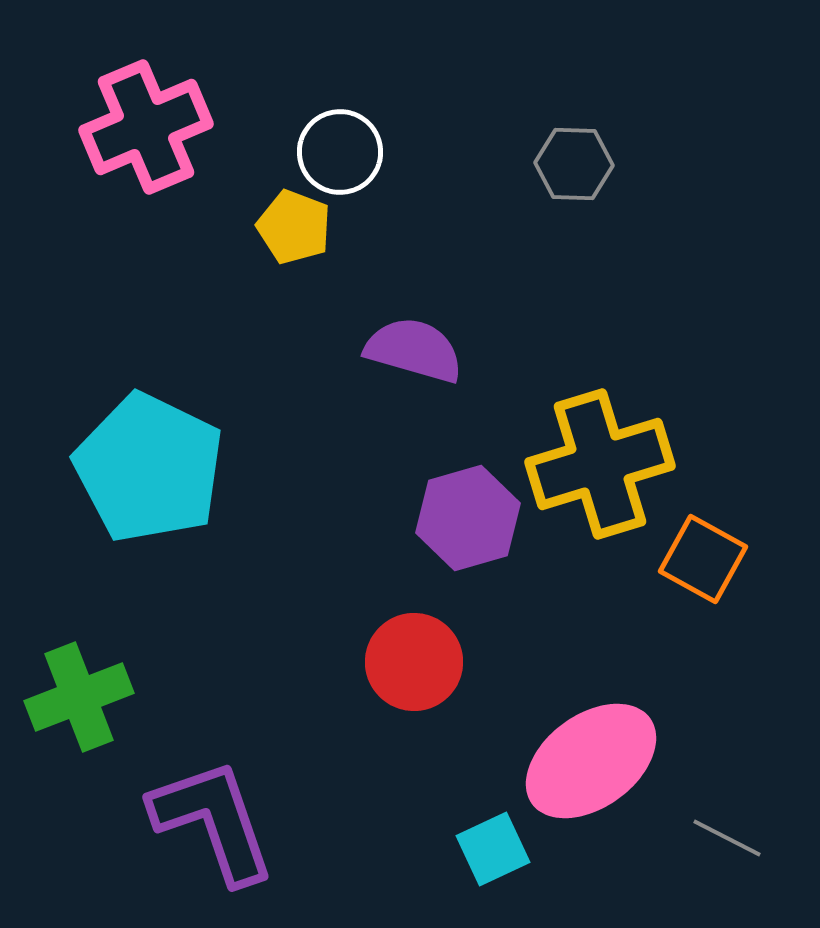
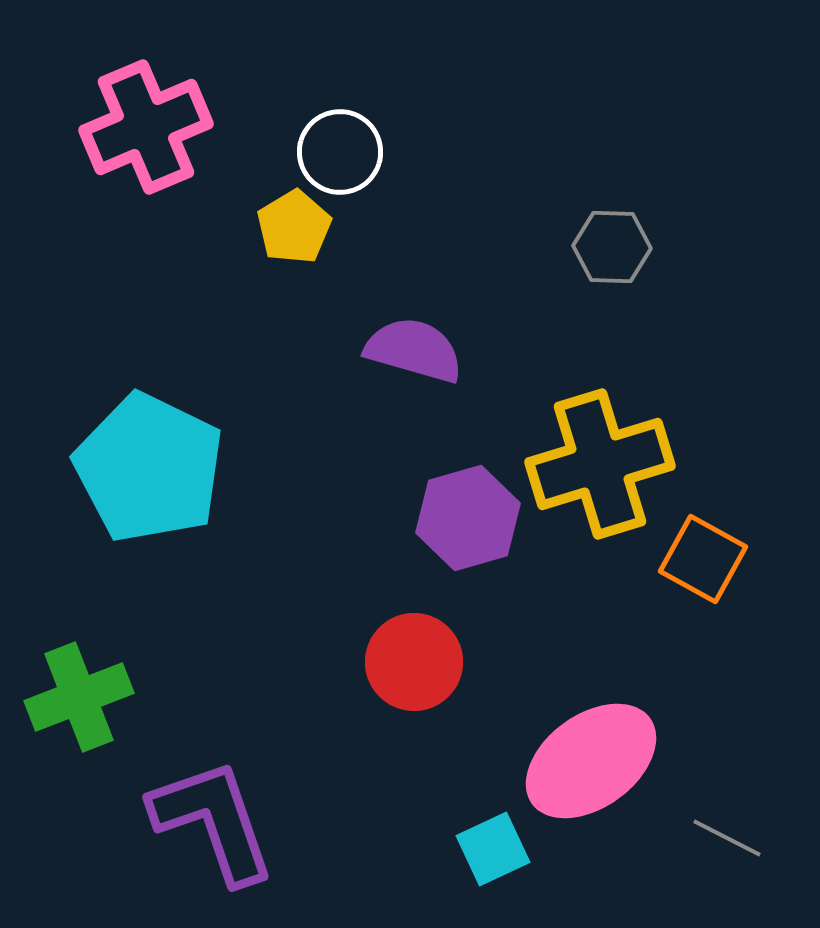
gray hexagon: moved 38 px right, 83 px down
yellow pentagon: rotated 20 degrees clockwise
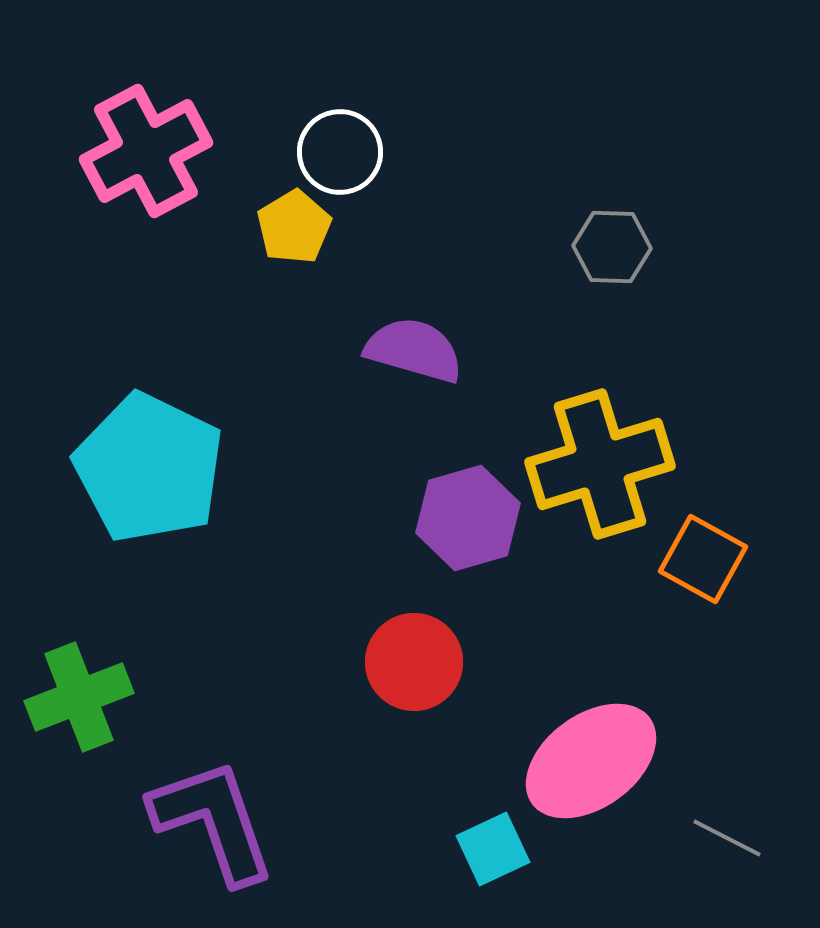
pink cross: moved 24 px down; rotated 5 degrees counterclockwise
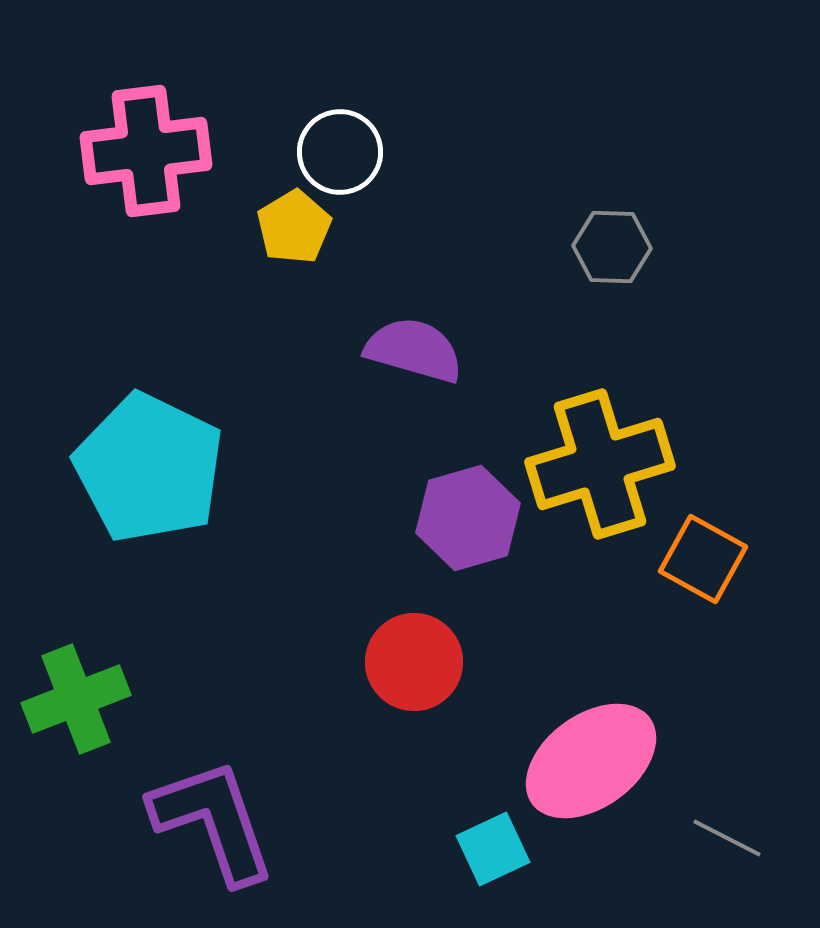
pink cross: rotated 21 degrees clockwise
green cross: moved 3 px left, 2 px down
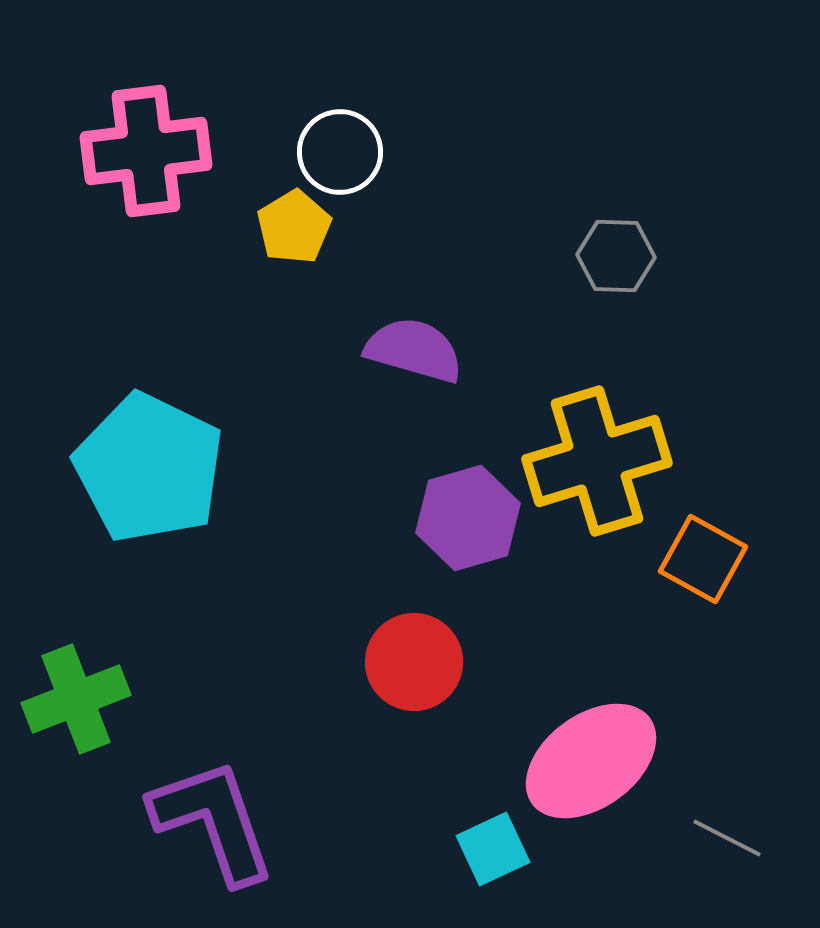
gray hexagon: moved 4 px right, 9 px down
yellow cross: moved 3 px left, 3 px up
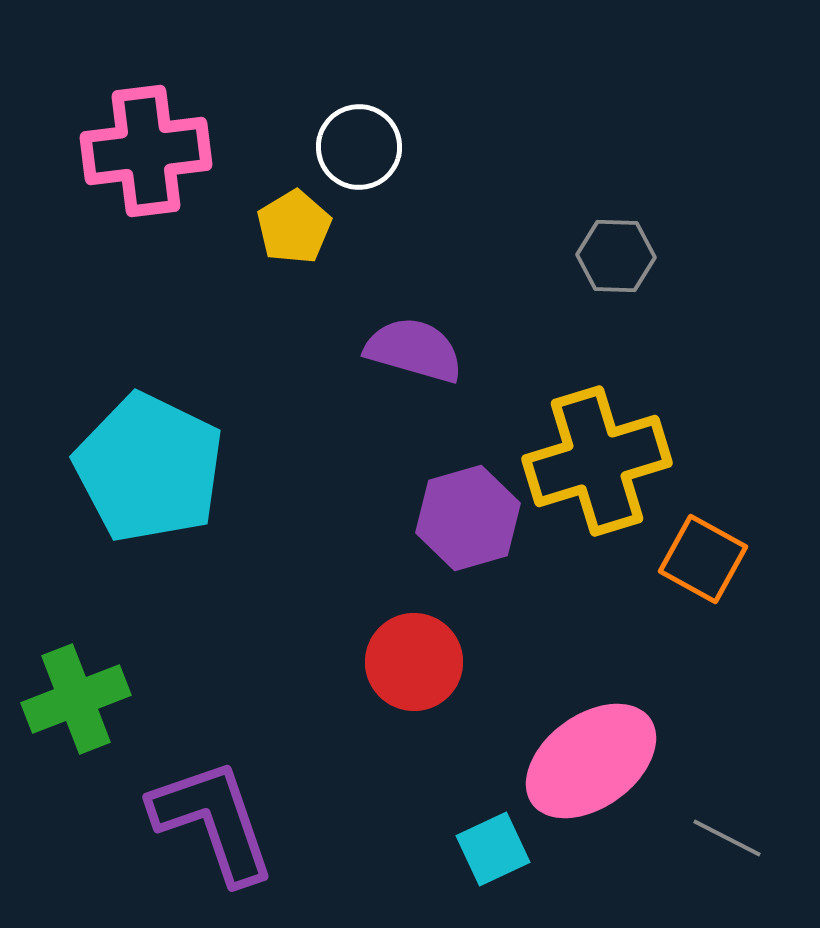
white circle: moved 19 px right, 5 px up
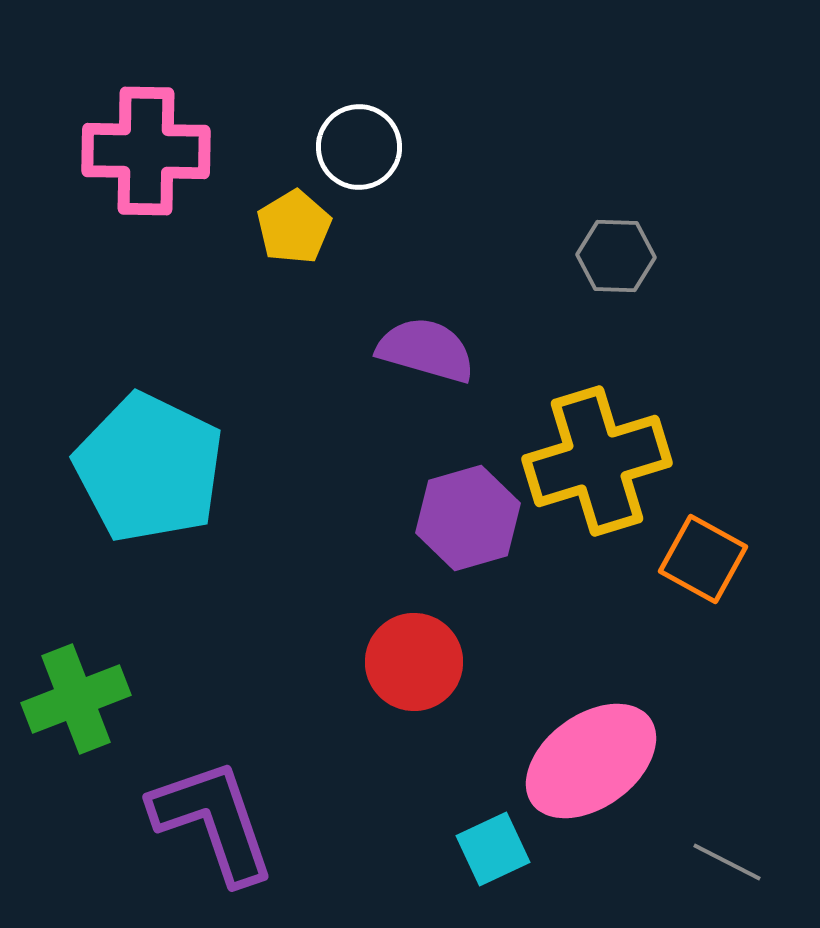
pink cross: rotated 8 degrees clockwise
purple semicircle: moved 12 px right
gray line: moved 24 px down
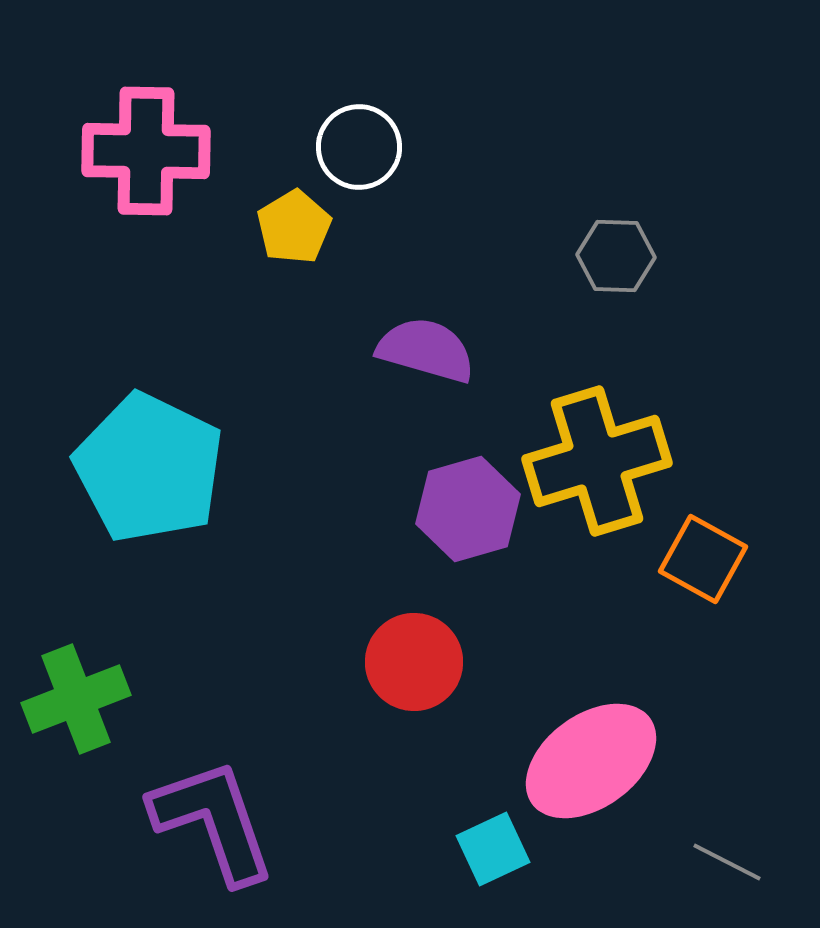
purple hexagon: moved 9 px up
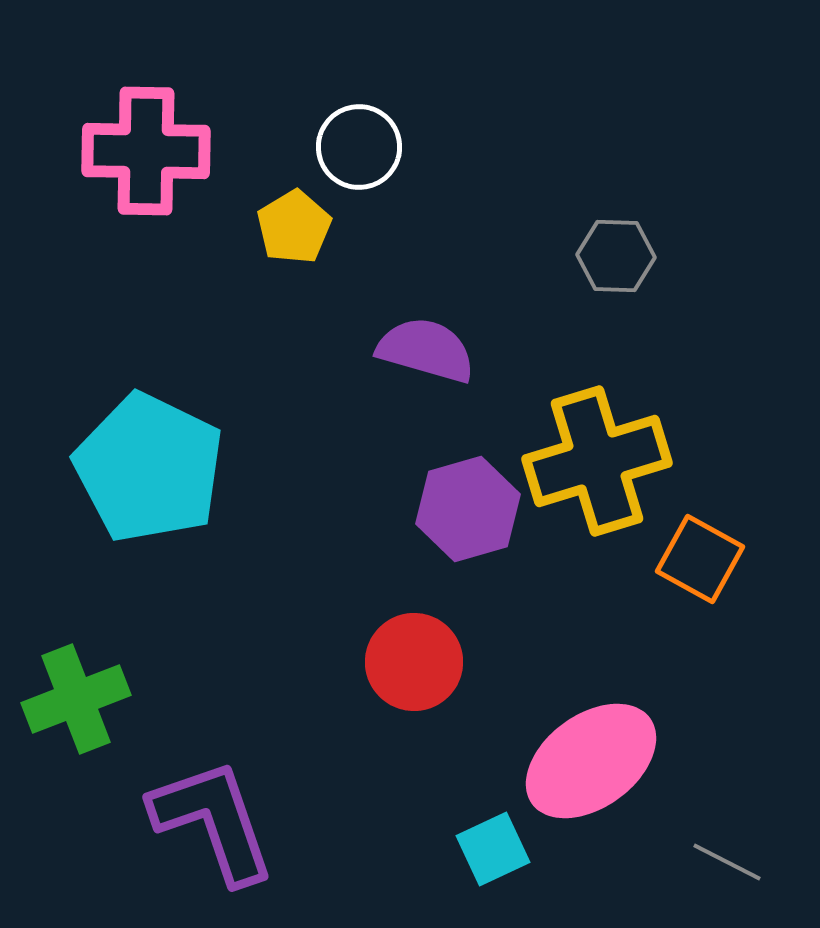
orange square: moved 3 px left
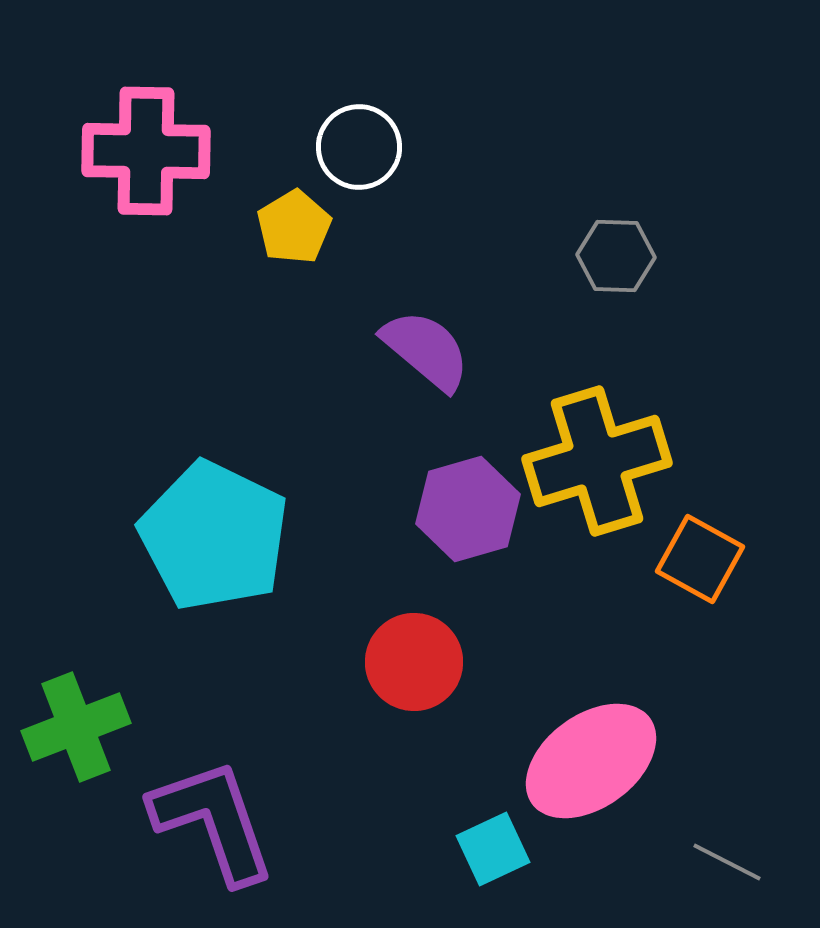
purple semicircle: rotated 24 degrees clockwise
cyan pentagon: moved 65 px right, 68 px down
green cross: moved 28 px down
